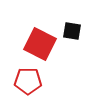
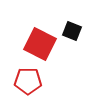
black square: rotated 12 degrees clockwise
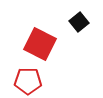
black square: moved 7 px right, 9 px up; rotated 30 degrees clockwise
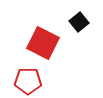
red square: moved 3 px right, 1 px up
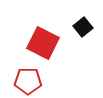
black square: moved 4 px right, 5 px down
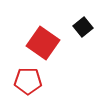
red square: rotated 8 degrees clockwise
